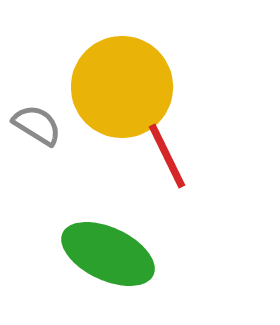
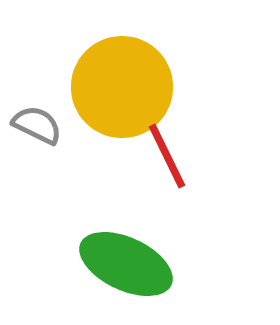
gray semicircle: rotated 6 degrees counterclockwise
green ellipse: moved 18 px right, 10 px down
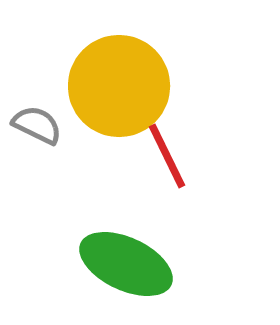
yellow circle: moved 3 px left, 1 px up
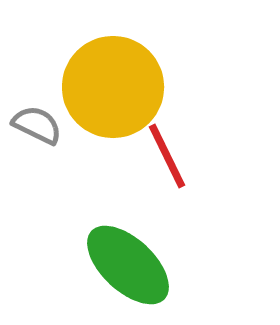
yellow circle: moved 6 px left, 1 px down
green ellipse: moved 2 px right, 1 px down; rotated 18 degrees clockwise
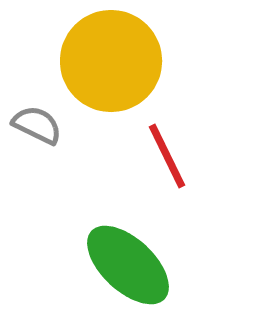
yellow circle: moved 2 px left, 26 px up
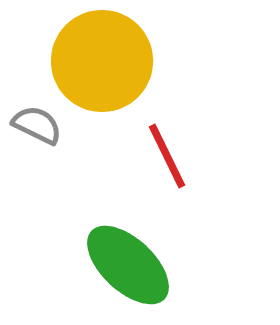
yellow circle: moved 9 px left
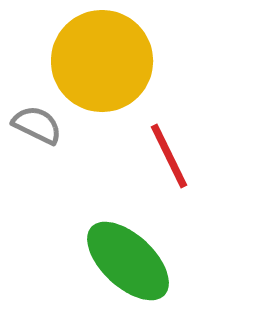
red line: moved 2 px right
green ellipse: moved 4 px up
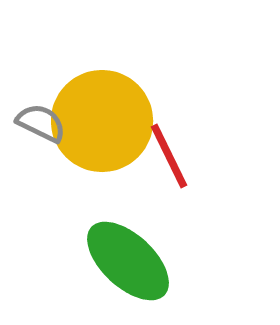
yellow circle: moved 60 px down
gray semicircle: moved 4 px right, 2 px up
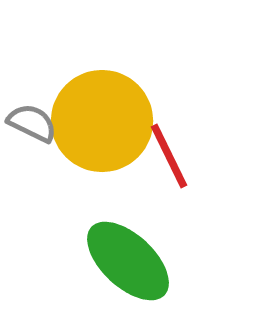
gray semicircle: moved 9 px left
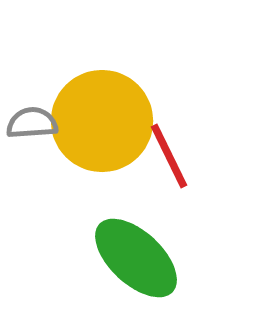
gray semicircle: rotated 30 degrees counterclockwise
green ellipse: moved 8 px right, 3 px up
